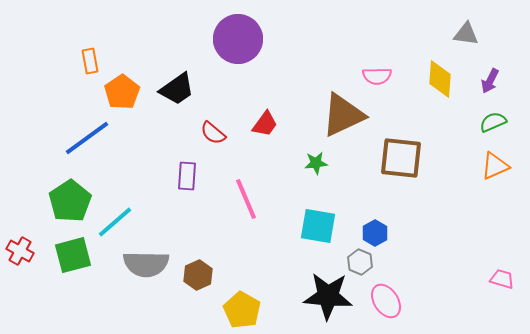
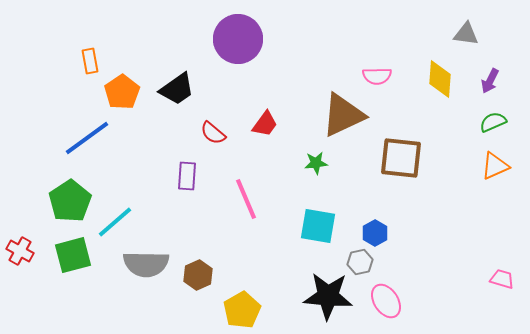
gray hexagon: rotated 25 degrees clockwise
yellow pentagon: rotated 12 degrees clockwise
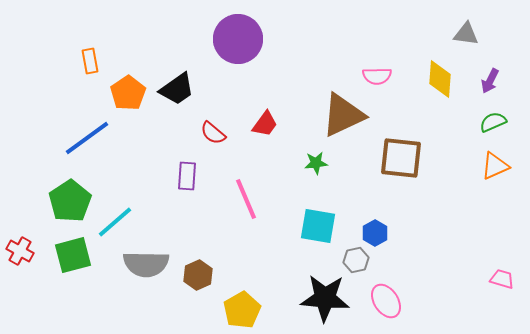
orange pentagon: moved 6 px right, 1 px down
gray hexagon: moved 4 px left, 2 px up
black star: moved 3 px left, 2 px down
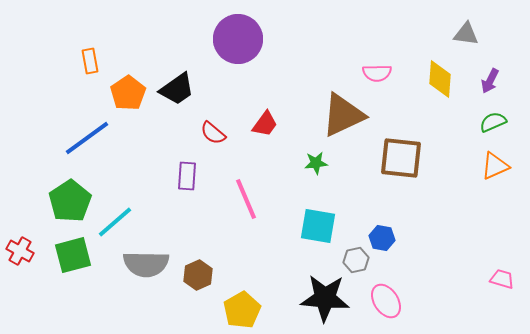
pink semicircle: moved 3 px up
blue hexagon: moved 7 px right, 5 px down; rotated 20 degrees counterclockwise
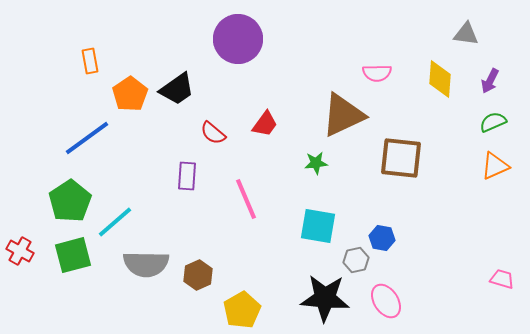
orange pentagon: moved 2 px right, 1 px down
